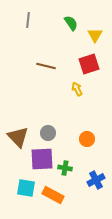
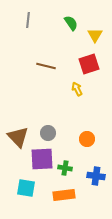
blue cross: moved 4 px up; rotated 36 degrees clockwise
orange rectangle: moved 11 px right; rotated 35 degrees counterclockwise
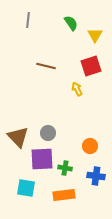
red square: moved 2 px right, 2 px down
orange circle: moved 3 px right, 7 px down
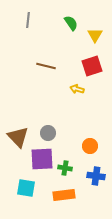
red square: moved 1 px right
yellow arrow: rotated 48 degrees counterclockwise
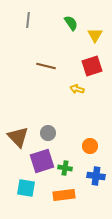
purple square: moved 2 px down; rotated 15 degrees counterclockwise
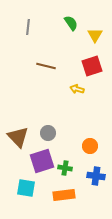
gray line: moved 7 px down
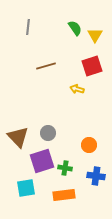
green semicircle: moved 4 px right, 5 px down
brown line: rotated 30 degrees counterclockwise
orange circle: moved 1 px left, 1 px up
cyan square: rotated 18 degrees counterclockwise
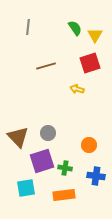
red square: moved 2 px left, 3 px up
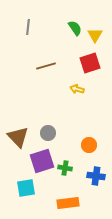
orange rectangle: moved 4 px right, 8 px down
